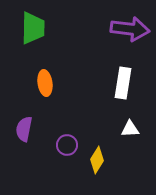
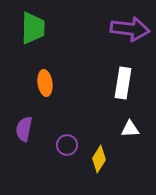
yellow diamond: moved 2 px right, 1 px up
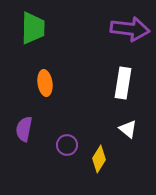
white triangle: moved 2 px left; rotated 42 degrees clockwise
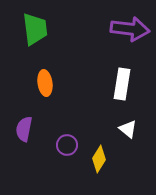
green trapezoid: moved 2 px right, 1 px down; rotated 8 degrees counterclockwise
white rectangle: moved 1 px left, 1 px down
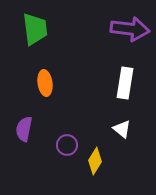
white rectangle: moved 3 px right, 1 px up
white triangle: moved 6 px left
yellow diamond: moved 4 px left, 2 px down
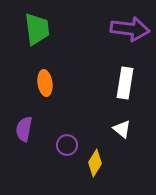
green trapezoid: moved 2 px right
yellow diamond: moved 2 px down
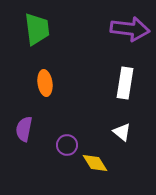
white triangle: moved 3 px down
yellow diamond: rotated 64 degrees counterclockwise
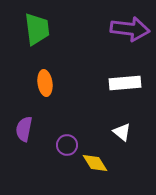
white rectangle: rotated 76 degrees clockwise
